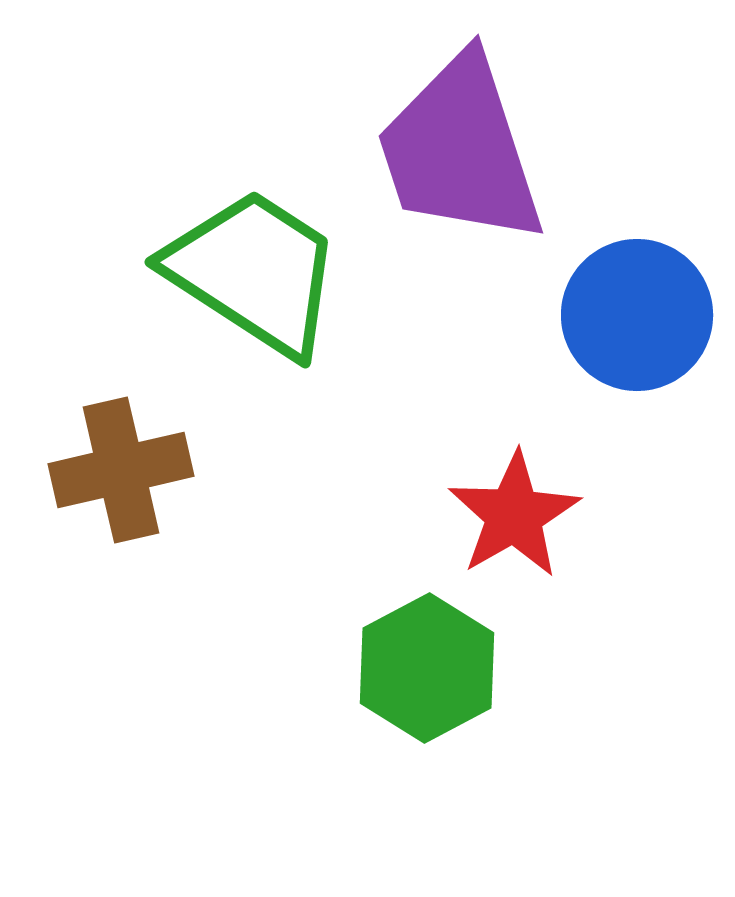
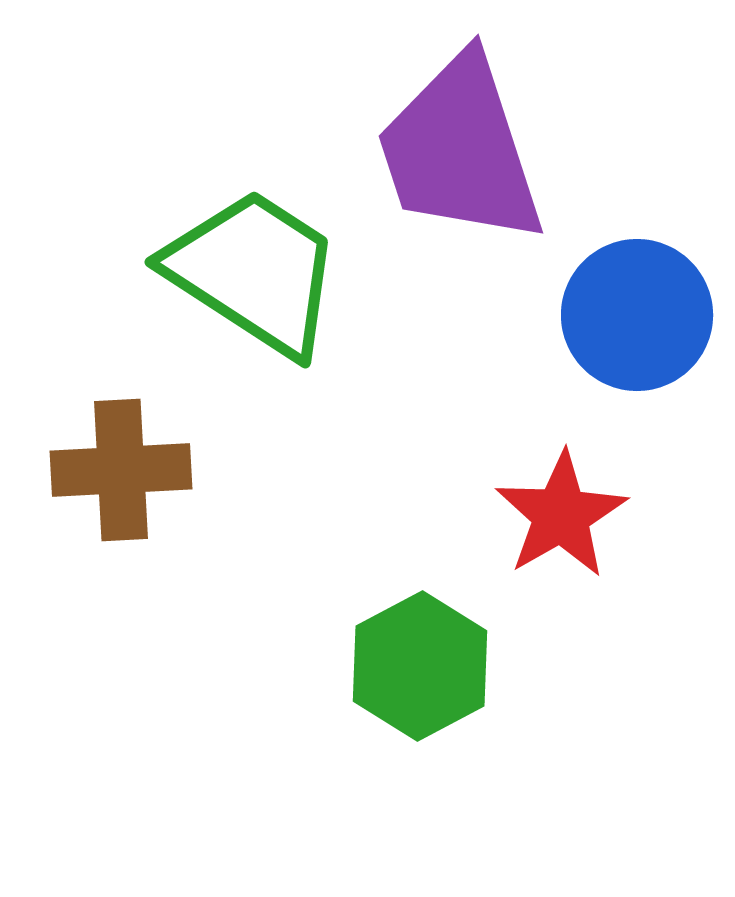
brown cross: rotated 10 degrees clockwise
red star: moved 47 px right
green hexagon: moved 7 px left, 2 px up
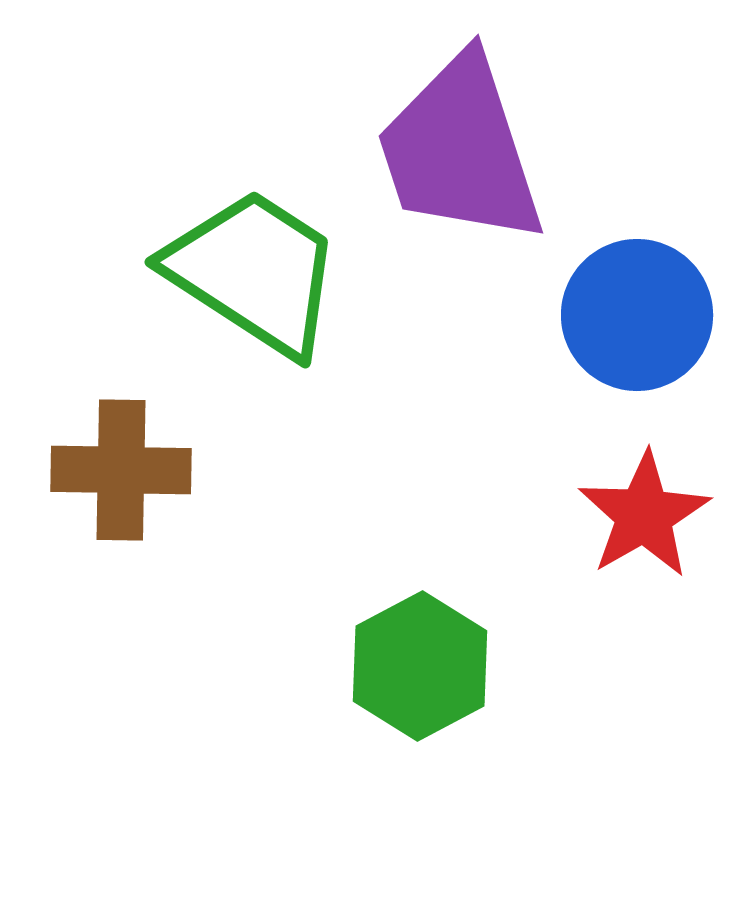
brown cross: rotated 4 degrees clockwise
red star: moved 83 px right
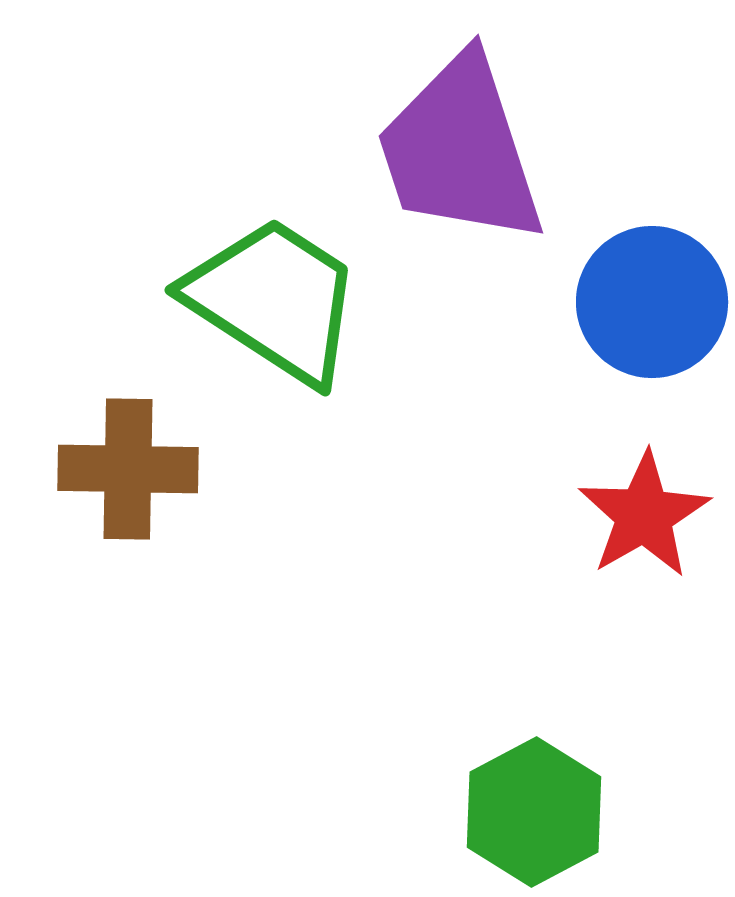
green trapezoid: moved 20 px right, 28 px down
blue circle: moved 15 px right, 13 px up
brown cross: moved 7 px right, 1 px up
green hexagon: moved 114 px right, 146 px down
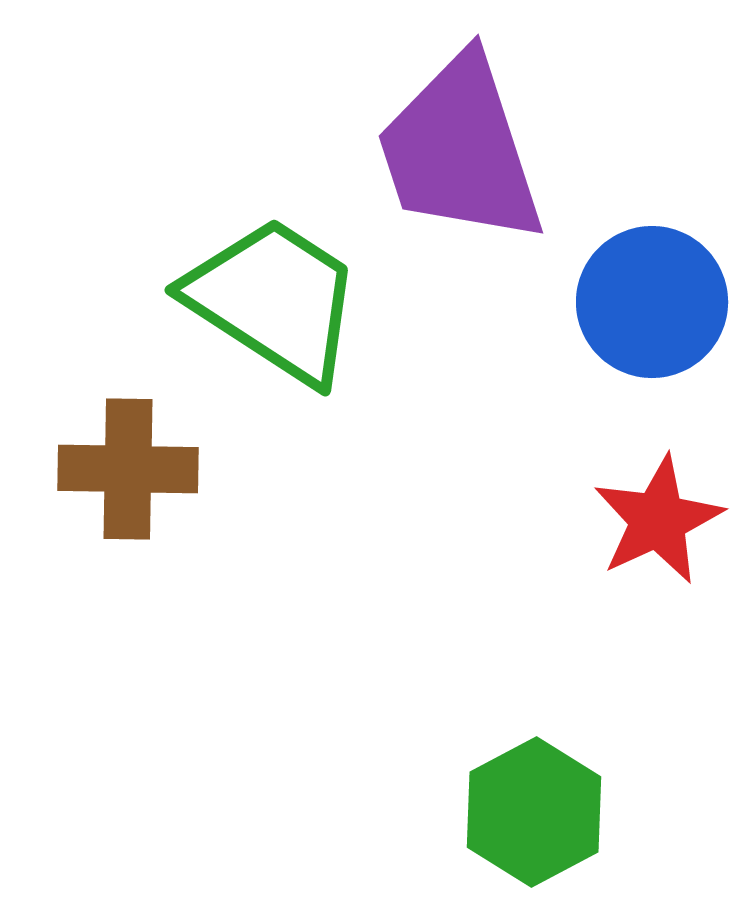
red star: moved 14 px right, 5 px down; rotated 5 degrees clockwise
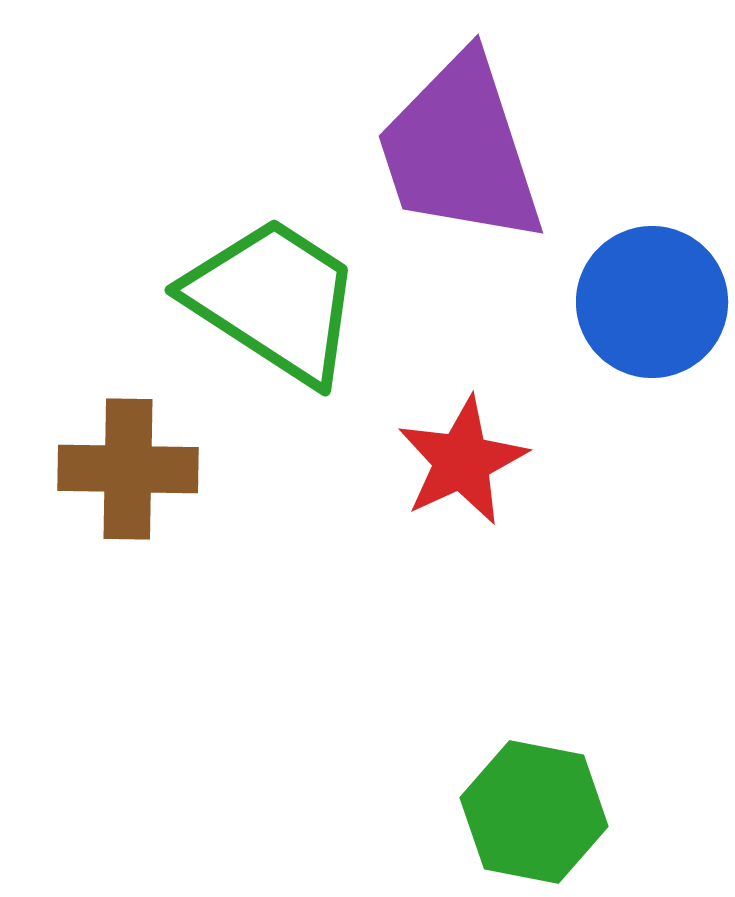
red star: moved 196 px left, 59 px up
green hexagon: rotated 21 degrees counterclockwise
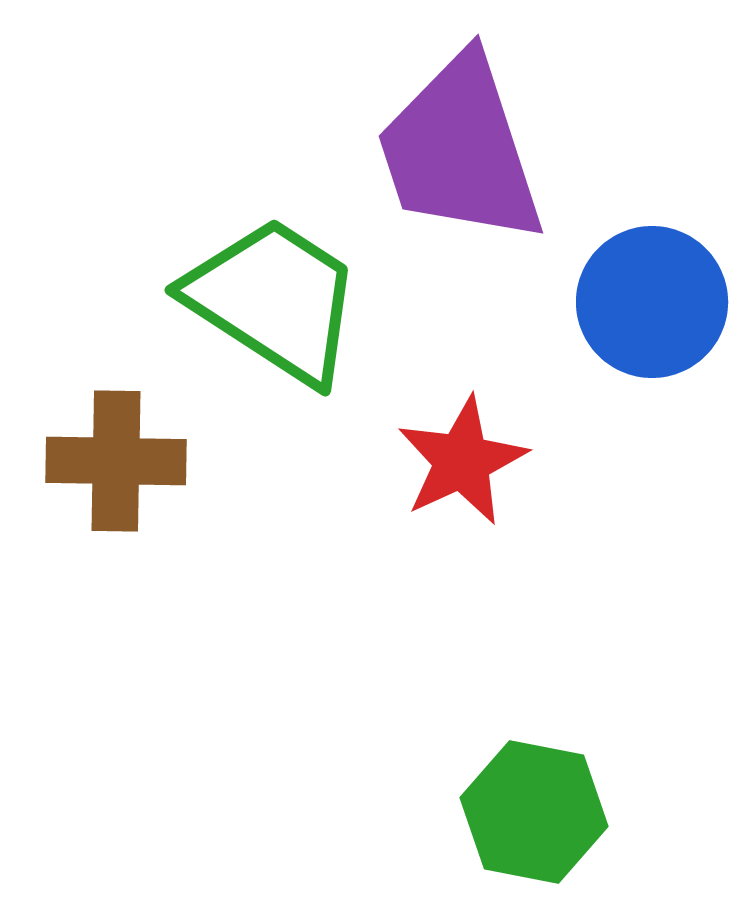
brown cross: moved 12 px left, 8 px up
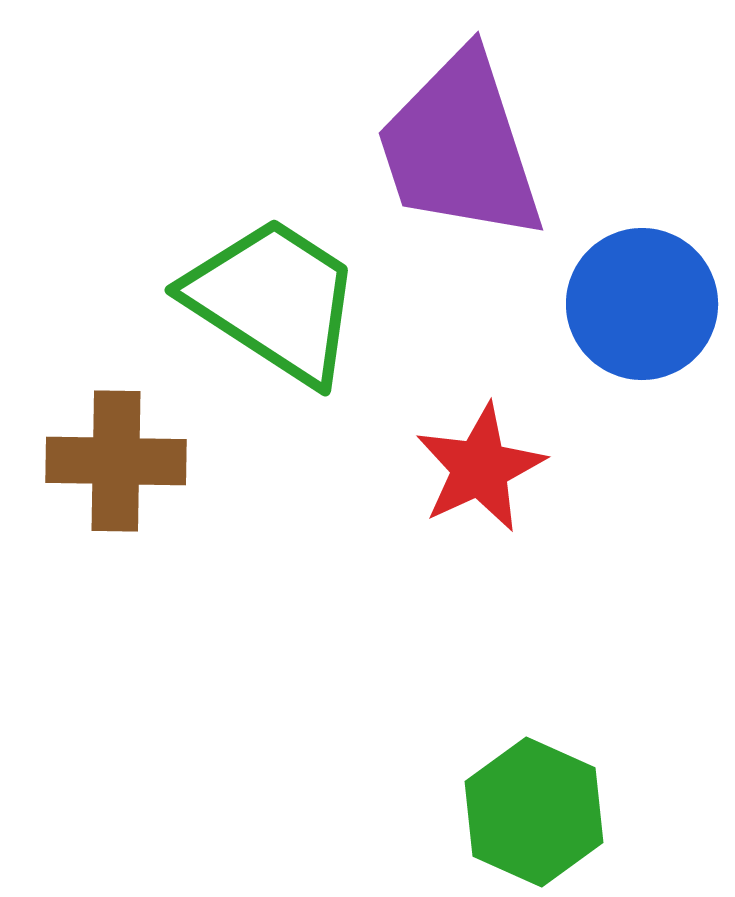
purple trapezoid: moved 3 px up
blue circle: moved 10 px left, 2 px down
red star: moved 18 px right, 7 px down
green hexagon: rotated 13 degrees clockwise
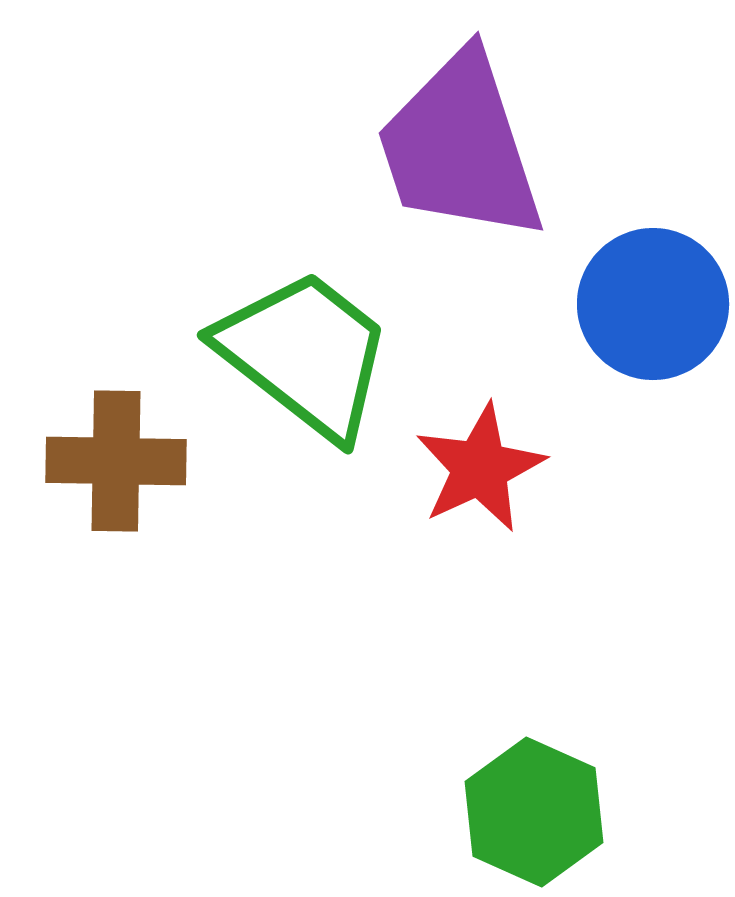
green trapezoid: moved 31 px right, 54 px down; rotated 5 degrees clockwise
blue circle: moved 11 px right
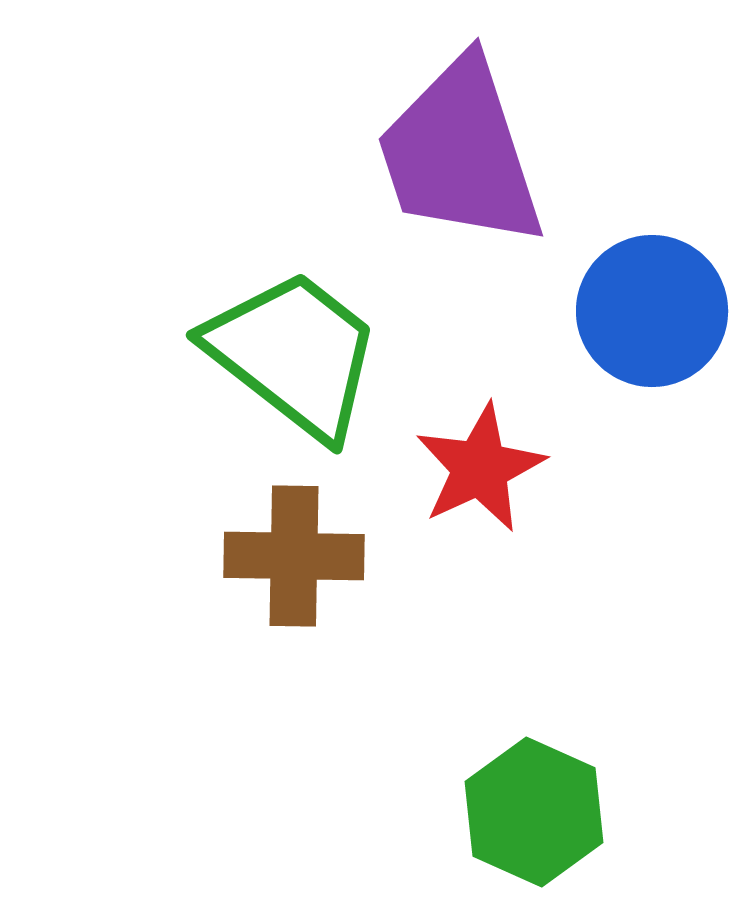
purple trapezoid: moved 6 px down
blue circle: moved 1 px left, 7 px down
green trapezoid: moved 11 px left
brown cross: moved 178 px right, 95 px down
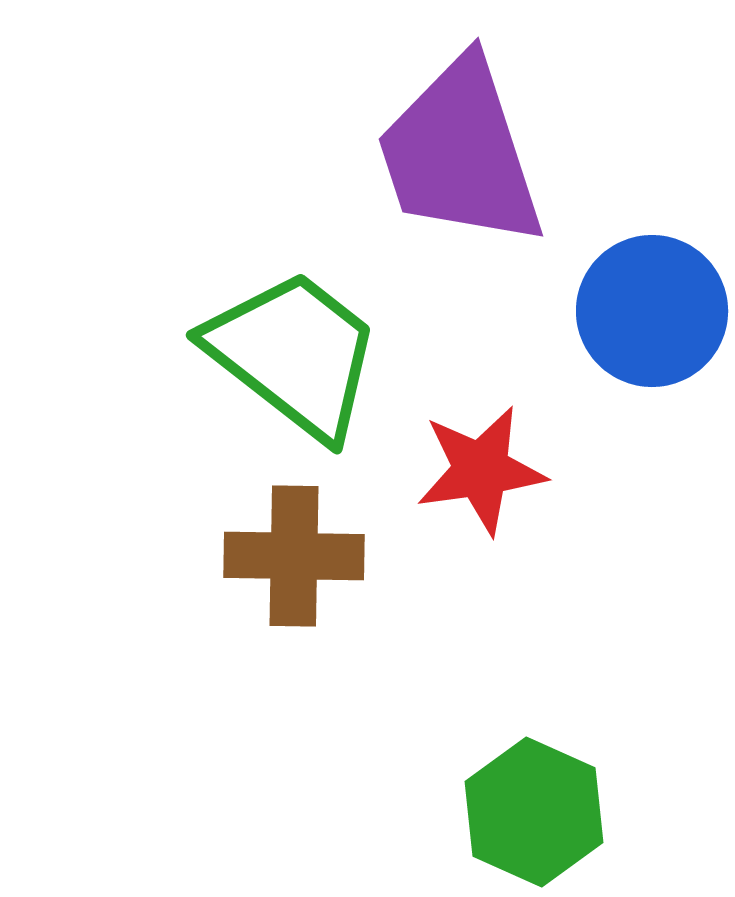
red star: moved 1 px right, 2 px down; rotated 17 degrees clockwise
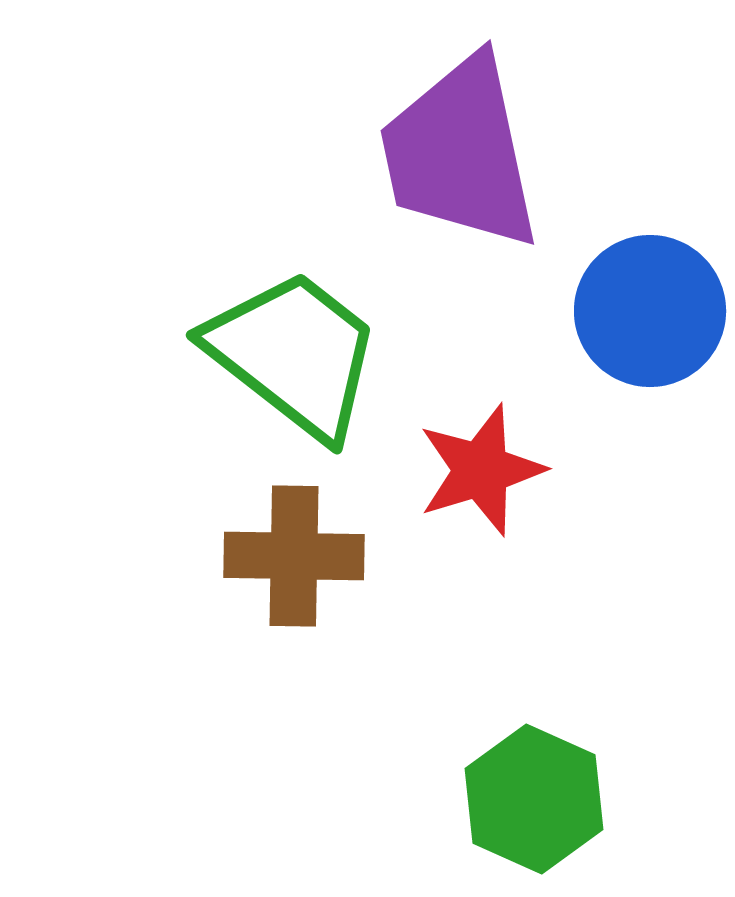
purple trapezoid: rotated 6 degrees clockwise
blue circle: moved 2 px left
red star: rotated 9 degrees counterclockwise
green hexagon: moved 13 px up
